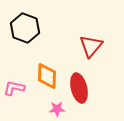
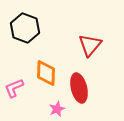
red triangle: moved 1 px left, 1 px up
orange diamond: moved 1 px left, 3 px up
pink L-shape: rotated 35 degrees counterclockwise
pink star: rotated 21 degrees counterclockwise
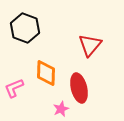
pink star: moved 4 px right
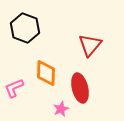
red ellipse: moved 1 px right
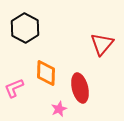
black hexagon: rotated 8 degrees clockwise
red triangle: moved 12 px right, 1 px up
pink star: moved 2 px left
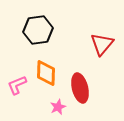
black hexagon: moved 13 px right, 2 px down; rotated 24 degrees clockwise
pink L-shape: moved 3 px right, 3 px up
pink star: moved 1 px left, 2 px up
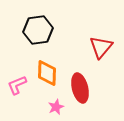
red triangle: moved 1 px left, 3 px down
orange diamond: moved 1 px right
pink star: moved 2 px left
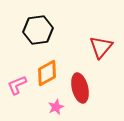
orange diamond: rotated 60 degrees clockwise
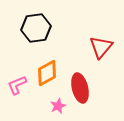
black hexagon: moved 2 px left, 2 px up
pink star: moved 2 px right, 1 px up
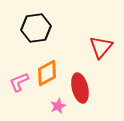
pink L-shape: moved 2 px right, 3 px up
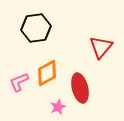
pink star: moved 1 px down
